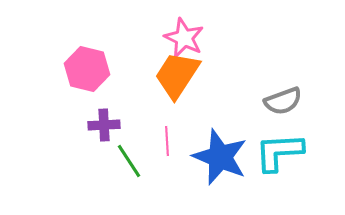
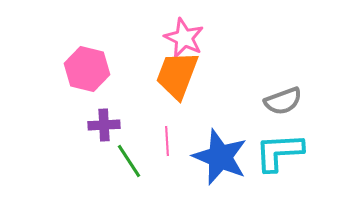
orange trapezoid: rotated 12 degrees counterclockwise
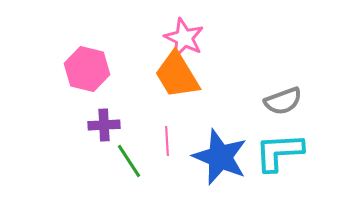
orange trapezoid: rotated 52 degrees counterclockwise
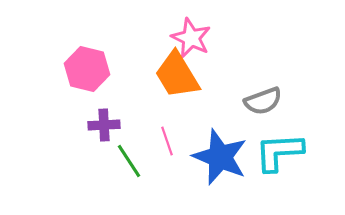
pink star: moved 7 px right
gray semicircle: moved 20 px left
pink line: rotated 16 degrees counterclockwise
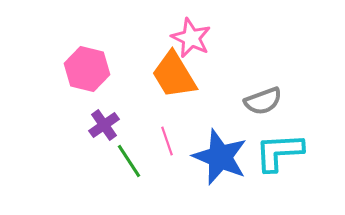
orange trapezoid: moved 3 px left
purple cross: rotated 32 degrees counterclockwise
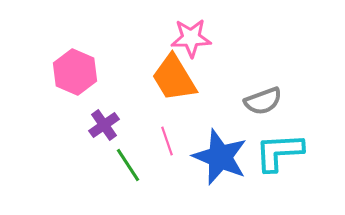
pink star: rotated 27 degrees counterclockwise
pink hexagon: moved 12 px left, 3 px down; rotated 9 degrees clockwise
orange trapezoid: moved 3 px down
green line: moved 1 px left, 4 px down
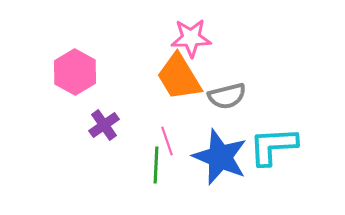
pink hexagon: rotated 6 degrees clockwise
orange trapezoid: moved 5 px right, 1 px up
gray semicircle: moved 36 px left, 5 px up; rotated 6 degrees clockwise
cyan L-shape: moved 6 px left, 6 px up
green line: moved 28 px right; rotated 36 degrees clockwise
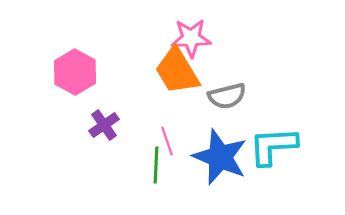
orange trapezoid: moved 2 px left, 6 px up
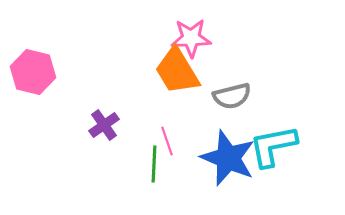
pink hexagon: moved 42 px left; rotated 15 degrees counterclockwise
gray semicircle: moved 5 px right
cyan L-shape: rotated 8 degrees counterclockwise
blue star: moved 8 px right, 1 px down
green line: moved 2 px left, 1 px up
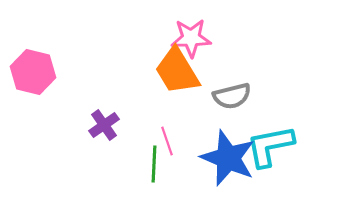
cyan L-shape: moved 3 px left
